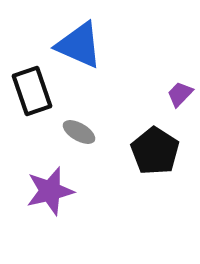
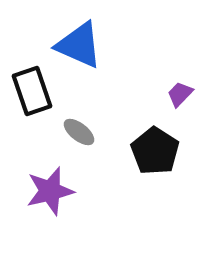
gray ellipse: rotated 8 degrees clockwise
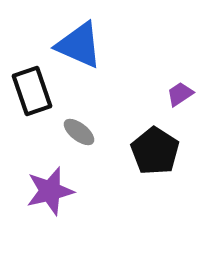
purple trapezoid: rotated 12 degrees clockwise
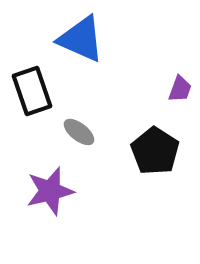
blue triangle: moved 2 px right, 6 px up
purple trapezoid: moved 5 px up; rotated 144 degrees clockwise
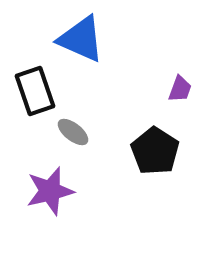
black rectangle: moved 3 px right
gray ellipse: moved 6 px left
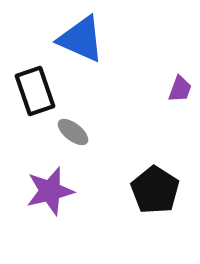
black pentagon: moved 39 px down
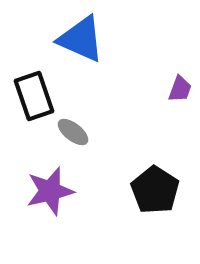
black rectangle: moved 1 px left, 5 px down
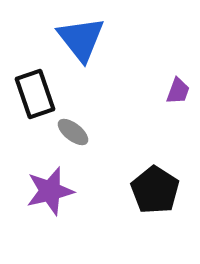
blue triangle: rotated 28 degrees clockwise
purple trapezoid: moved 2 px left, 2 px down
black rectangle: moved 1 px right, 2 px up
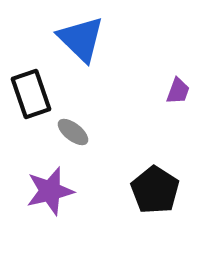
blue triangle: rotated 8 degrees counterclockwise
black rectangle: moved 4 px left
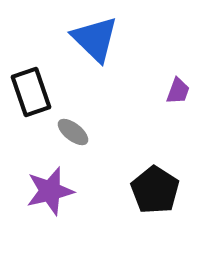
blue triangle: moved 14 px right
black rectangle: moved 2 px up
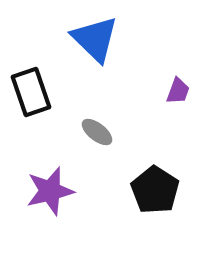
gray ellipse: moved 24 px right
